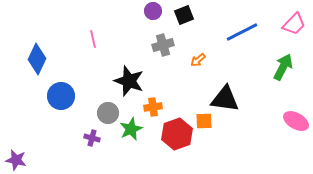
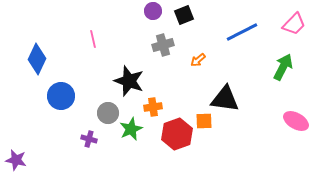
purple cross: moved 3 px left, 1 px down
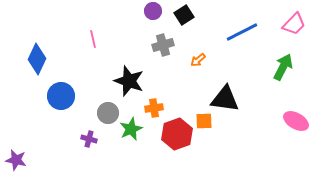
black square: rotated 12 degrees counterclockwise
orange cross: moved 1 px right, 1 px down
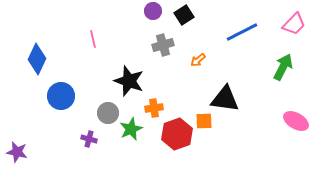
purple star: moved 1 px right, 8 px up
